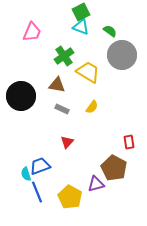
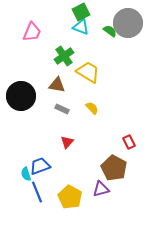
gray circle: moved 6 px right, 32 px up
yellow semicircle: moved 1 px down; rotated 80 degrees counterclockwise
red rectangle: rotated 16 degrees counterclockwise
purple triangle: moved 5 px right, 5 px down
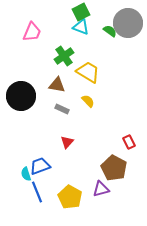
yellow semicircle: moved 4 px left, 7 px up
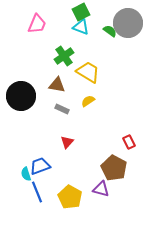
pink trapezoid: moved 5 px right, 8 px up
yellow semicircle: rotated 80 degrees counterclockwise
purple triangle: rotated 30 degrees clockwise
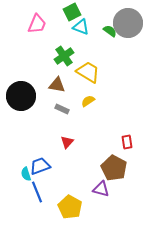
green square: moved 9 px left
red rectangle: moved 2 px left; rotated 16 degrees clockwise
yellow pentagon: moved 10 px down
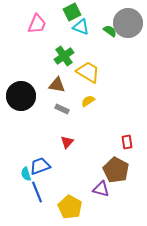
brown pentagon: moved 2 px right, 2 px down
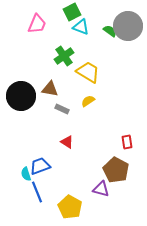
gray circle: moved 3 px down
brown triangle: moved 7 px left, 4 px down
red triangle: rotated 40 degrees counterclockwise
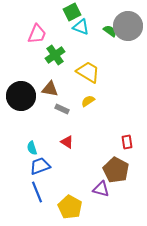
pink trapezoid: moved 10 px down
green cross: moved 9 px left, 1 px up
cyan semicircle: moved 6 px right, 26 px up
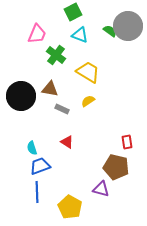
green square: moved 1 px right
cyan triangle: moved 1 px left, 8 px down
green cross: moved 1 px right; rotated 18 degrees counterclockwise
brown pentagon: moved 3 px up; rotated 15 degrees counterclockwise
blue line: rotated 20 degrees clockwise
